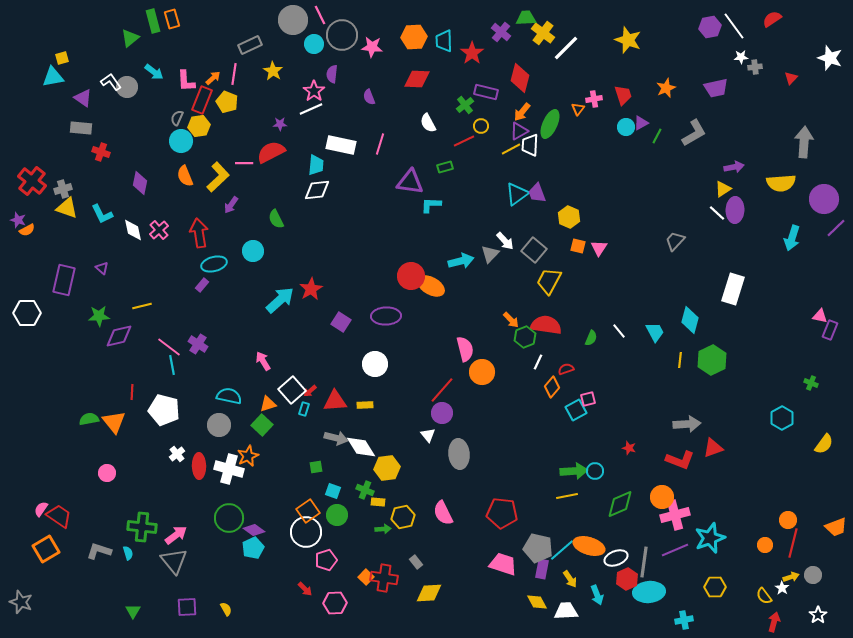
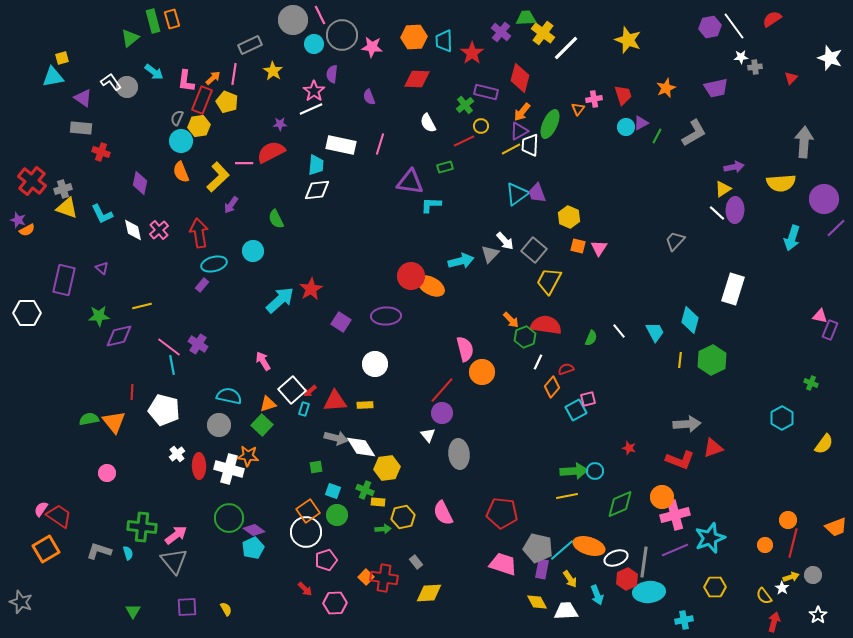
pink L-shape at (186, 81): rotated 10 degrees clockwise
orange semicircle at (185, 176): moved 4 px left, 4 px up
orange star at (248, 456): rotated 30 degrees clockwise
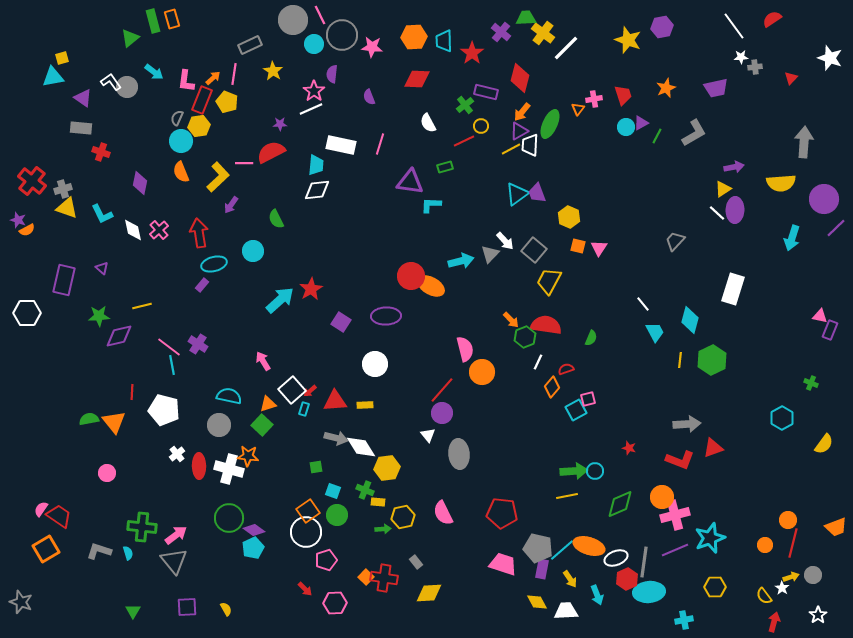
purple hexagon at (710, 27): moved 48 px left
white line at (619, 331): moved 24 px right, 27 px up
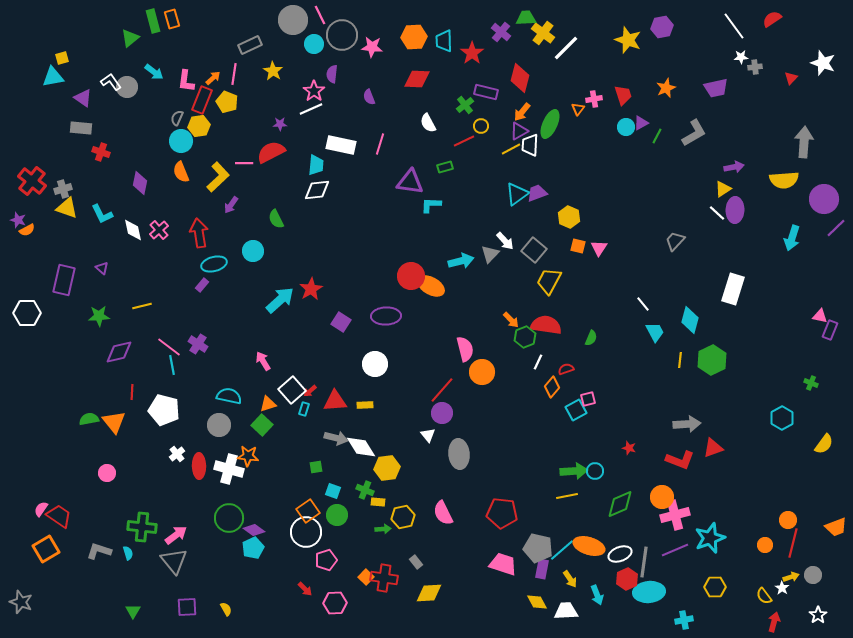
white star at (830, 58): moved 7 px left, 5 px down
yellow semicircle at (781, 183): moved 3 px right, 3 px up
purple trapezoid at (537, 193): rotated 90 degrees clockwise
purple diamond at (119, 336): moved 16 px down
white ellipse at (616, 558): moved 4 px right, 4 px up
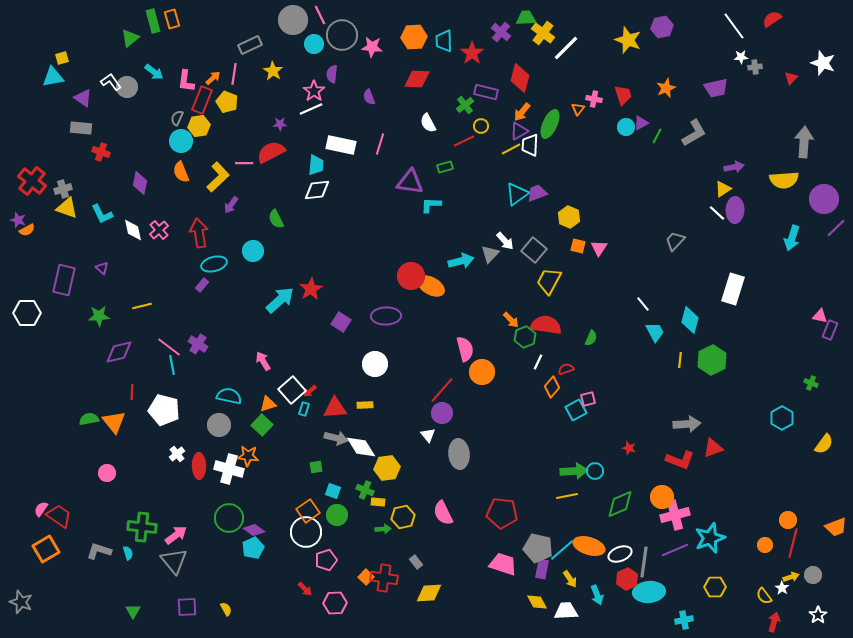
pink cross at (594, 99): rotated 21 degrees clockwise
red triangle at (335, 401): moved 7 px down
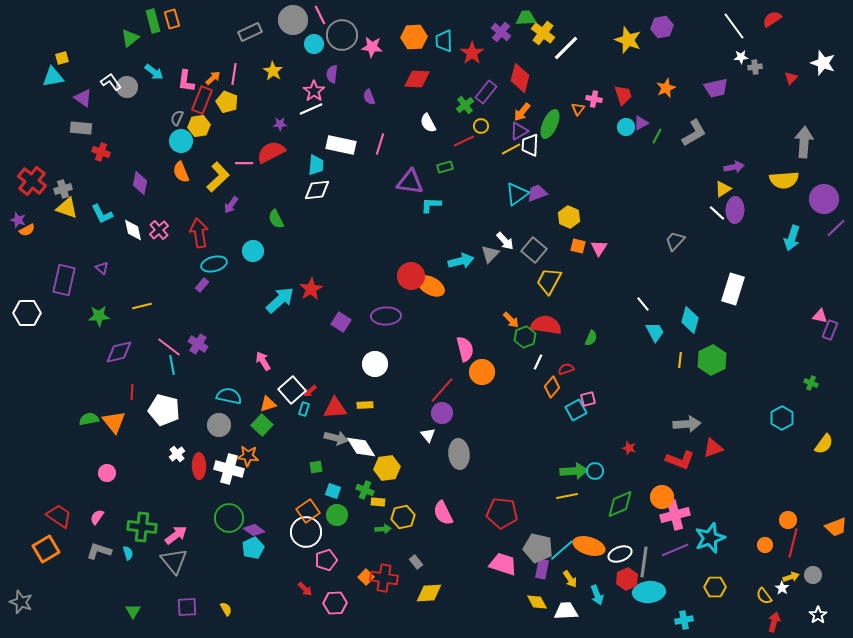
gray rectangle at (250, 45): moved 13 px up
purple rectangle at (486, 92): rotated 65 degrees counterclockwise
pink semicircle at (41, 509): moved 56 px right, 8 px down
